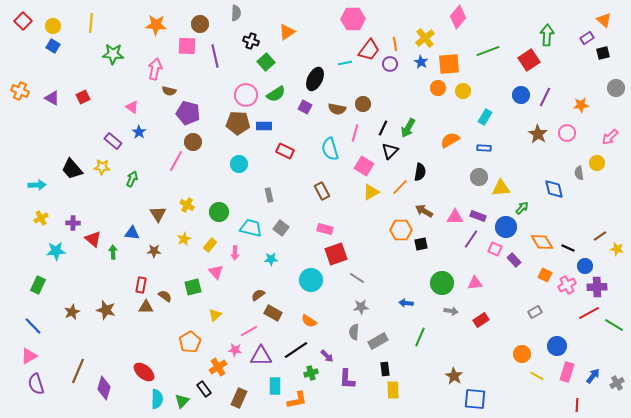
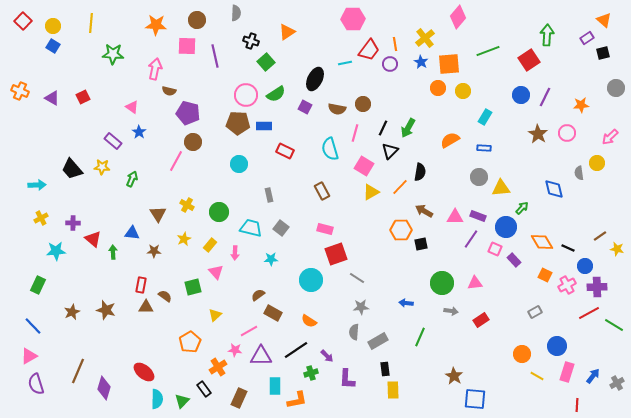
brown circle at (200, 24): moved 3 px left, 4 px up
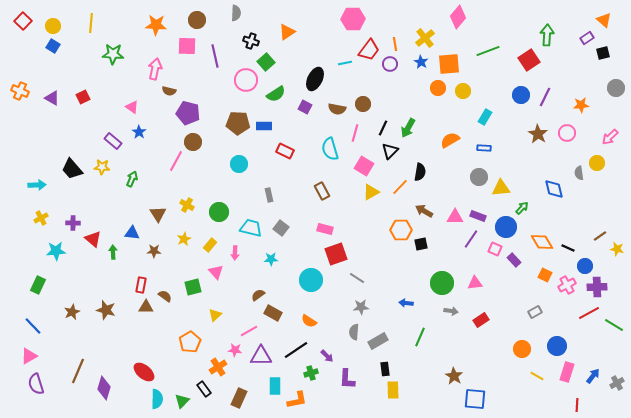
pink circle at (246, 95): moved 15 px up
orange circle at (522, 354): moved 5 px up
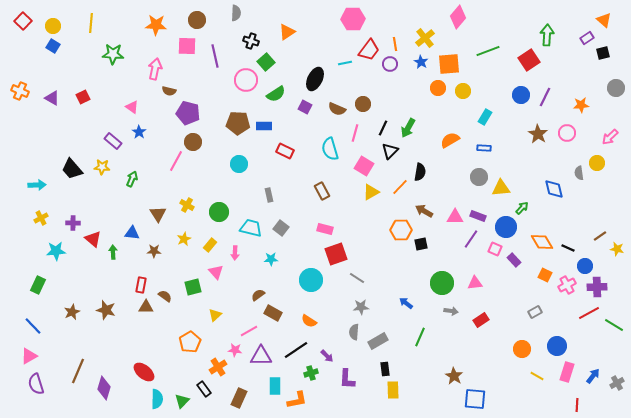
brown semicircle at (337, 109): rotated 12 degrees clockwise
blue arrow at (406, 303): rotated 32 degrees clockwise
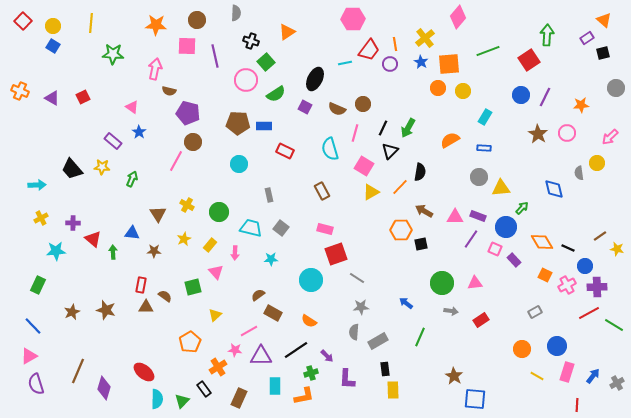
orange L-shape at (297, 400): moved 7 px right, 4 px up
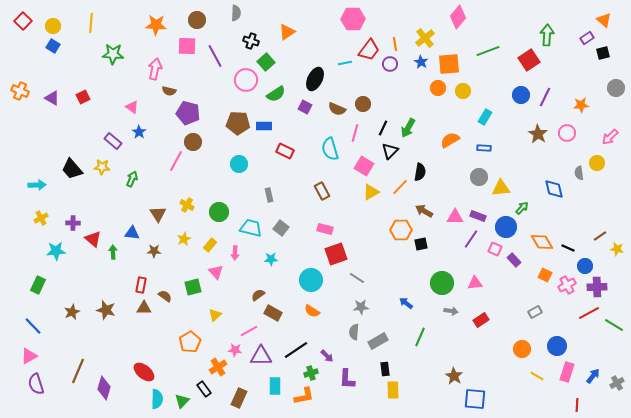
purple line at (215, 56): rotated 15 degrees counterclockwise
brown triangle at (146, 307): moved 2 px left, 1 px down
orange semicircle at (309, 321): moved 3 px right, 10 px up
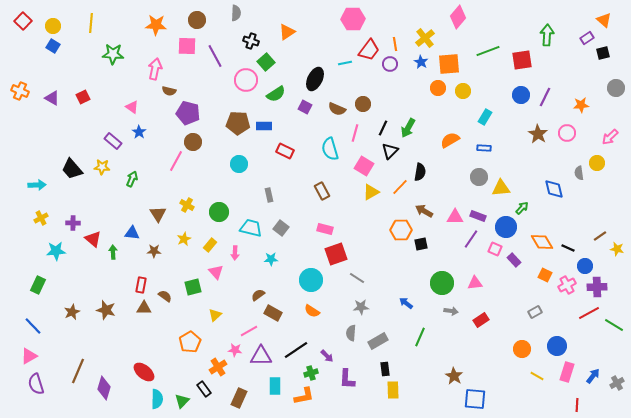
red square at (529, 60): moved 7 px left; rotated 25 degrees clockwise
gray semicircle at (354, 332): moved 3 px left, 1 px down
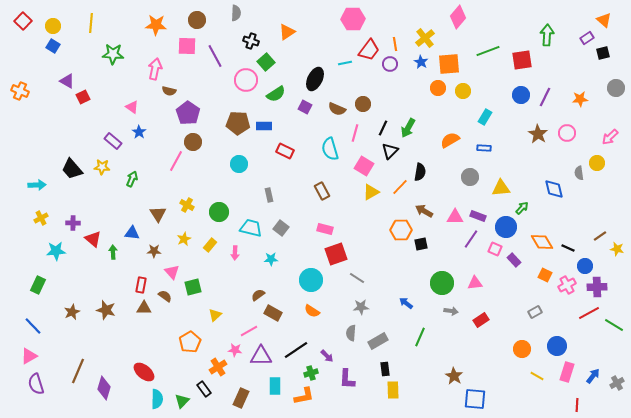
purple triangle at (52, 98): moved 15 px right, 17 px up
orange star at (581, 105): moved 1 px left, 6 px up
purple pentagon at (188, 113): rotated 20 degrees clockwise
gray circle at (479, 177): moved 9 px left
pink triangle at (216, 272): moved 44 px left
brown rectangle at (239, 398): moved 2 px right
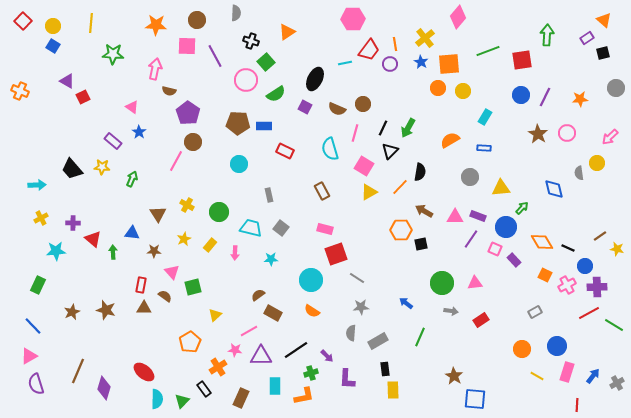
yellow triangle at (371, 192): moved 2 px left
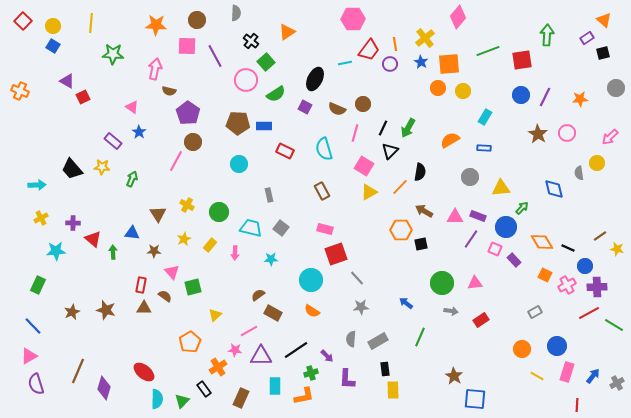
black cross at (251, 41): rotated 21 degrees clockwise
cyan semicircle at (330, 149): moved 6 px left
gray line at (357, 278): rotated 14 degrees clockwise
gray semicircle at (351, 333): moved 6 px down
